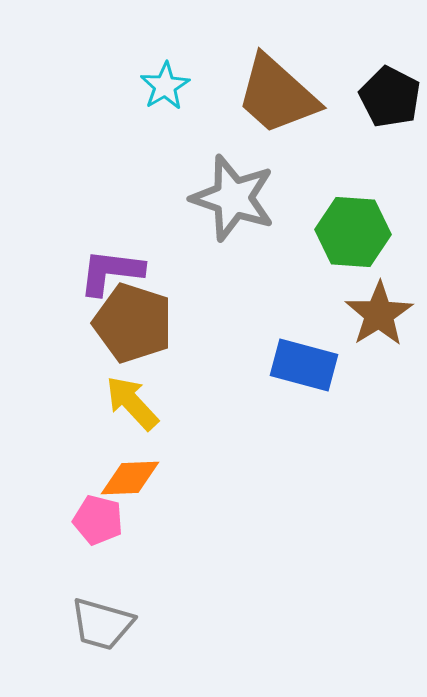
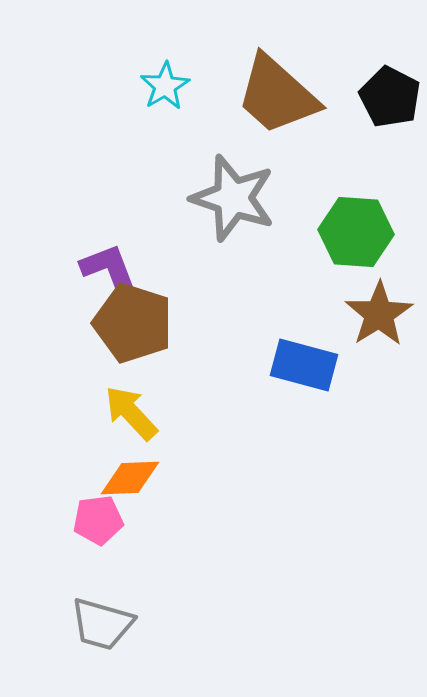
green hexagon: moved 3 px right
purple L-shape: rotated 62 degrees clockwise
yellow arrow: moved 1 px left, 10 px down
pink pentagon: rotated 21 degrees counterclockwise
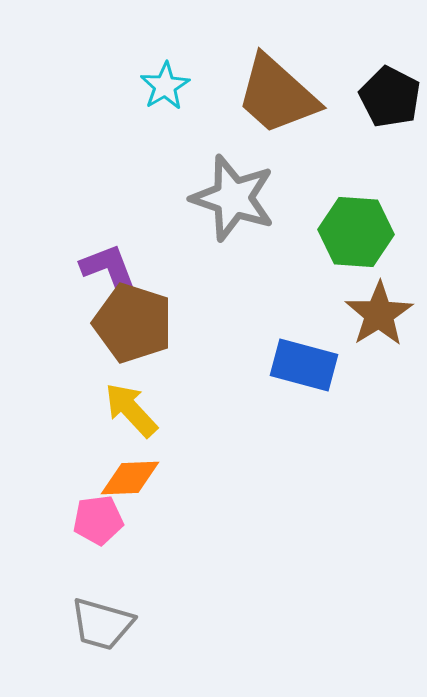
yellow arrow: moved 3 px up
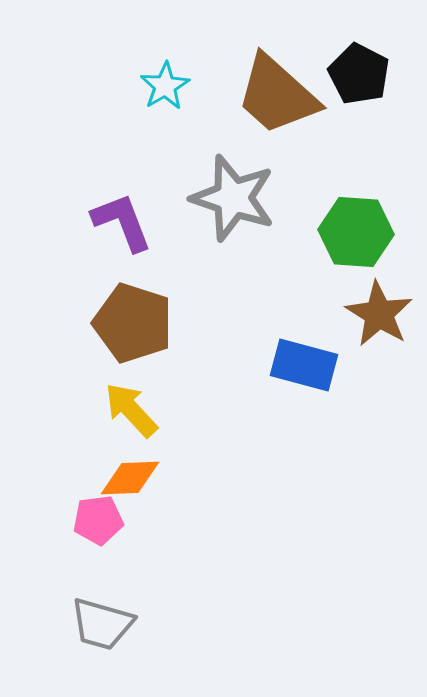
black pentagon: moved 31 px left, 23 px up
purple L-shape: moved 11 px right, 50 px up
brown star: rotated 8 degrees counterclockwise
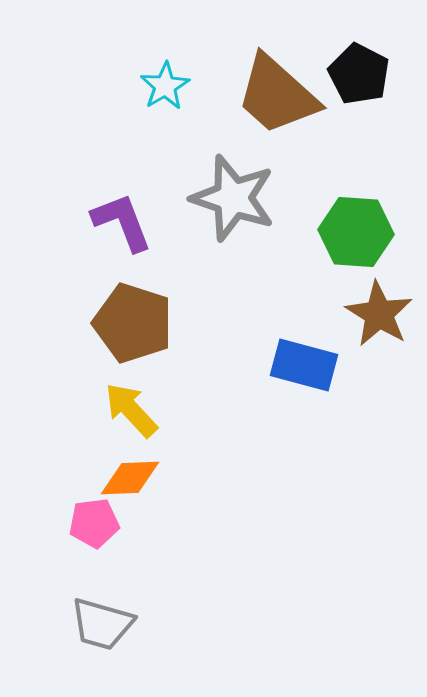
pink pentagon: moved 4 px left, 3 px down
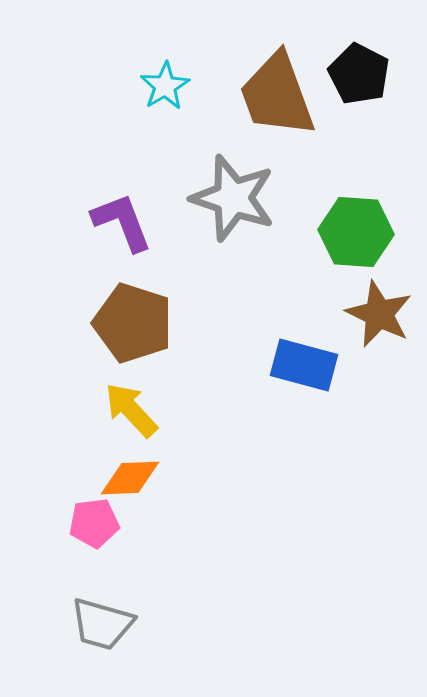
brown trapezoid: rotated 28 degrees clockwise
brown star: rotated 6 degrees counterclockwise
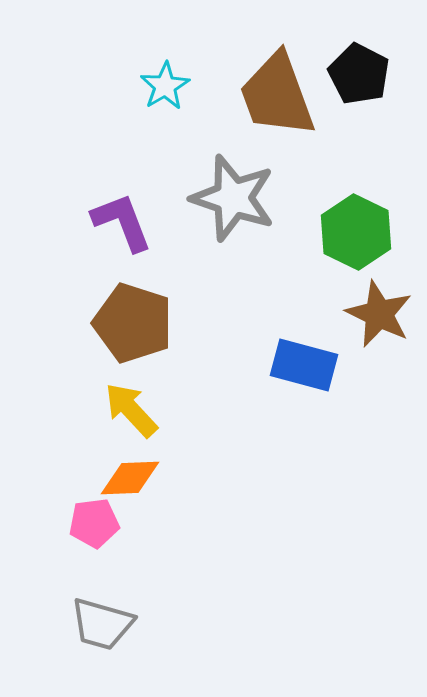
green hexagon: rotated 22 degrees clockwise
